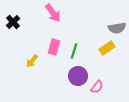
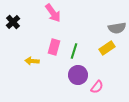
yellow arrow: rotated 56 degrees clockwise
purple circle: moved 1 px up
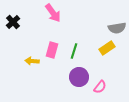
pink rectangle: moved 2 px left, 3 px down
purple circle: moved 1 px right, 2 px down
pink semicircle: moved 3 px right
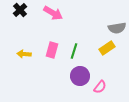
pink arrow: rotated 24 degrees counterclockwise
black cross: moved 7 px right, 12 px up
yellow arrow: moved 8 px left, 7 px up
purple circle: moved 1 px right, 1 px up
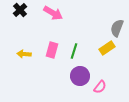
gray semicircle: rotated 120 degrees clockwise
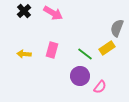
black cross: moved 4 px right, 1 px down
green line: moved 11 px right, 3 px down; rotated 70 degrees counterclockwise
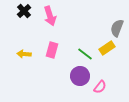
pink arrow: moved 3 px left, 3 px down; rotated 42 degrees clockwise
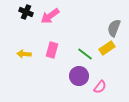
black cross: moved 2 px right, 1 px down; rotated 24 degrees counterclockwise
pink arrow: rotated 72 degrees clockwise
gray semicircle: moved 3 px left
purple circle: moved 1 px left
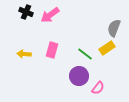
pink arrow: moved 1 px up
pink semicircle: moved 2 px left, 1 px down
